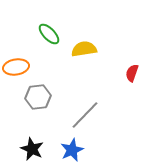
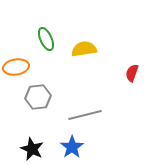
green ellipse: moved 3 px left, 5 px down; rotated 20 degrees clockwise
gray line: rotated 32 degrees clockwise
blue star: moved 3 px up; rotated 10 degrees counterclockwise
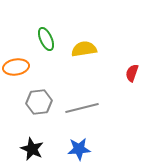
gray hexagon: moved 1 px right, 5 px down
gray line: moved 3 px left, 7 px up
blue star: moved 7 px right, 2 px down; rotated 30 degrees clockwise
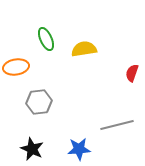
gray line: moved 35 px right, 17 px down
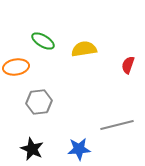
green ellipse: moved 3 px left, 2 px down; rotated 35 degrees counterclockwise
red semicircle: moved 4 px left, 8 px up
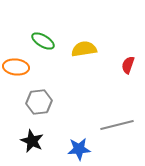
orange ellipse: rotated 15 degrees clockwise
black star: moved 8 px up
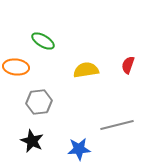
yellow semicircle: moved 2 px right, 21 px down
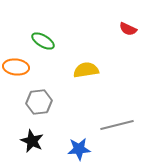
red semicircle: moved 36 px up; rotated 84 degrees counterclockwise
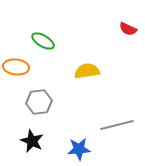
yellow semicircle: moved 1 px right, 1 px down
